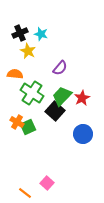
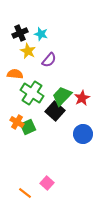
purple semicircle: moved 11 px left, 8 px up
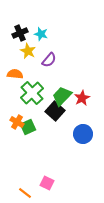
green cross: rotated 15 degrees clockwise
pink square: rotated 16 degrees counterclockwise
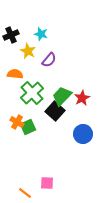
black cross: moved 9 px left, 2 px down
pink square: rotated 24 degrees counterclockwise
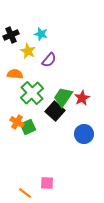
green trapezoid: moved 1 px right, 1 px down; rotated 10 degrees counterclockwise
blue circle: moved 1 px right
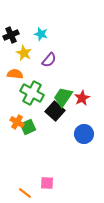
yellow star: moved 4 px left, 2 px down
green cross: rotated 20 degrees counterclockwise
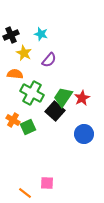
orange cross: moved 4 px left, 2 px up
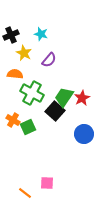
green trapezoid: moved 1 px right
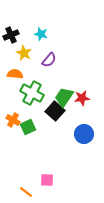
red star: rotated 21 degrees clockwise
pink square: moved 3 px up
orange line: moved 1 px right, 1 px up
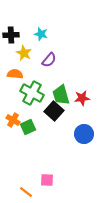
black cross: rotated 21 degrees clockwise
green trapezoid: moved 3 px left, 2 px up; rotated 50 degrees counterclockwise
black square: moved 1 px left
